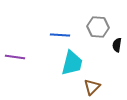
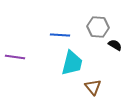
black semicircle: moved 2 px left; rotated 112 degrees clockwise
brown triangle: moved 1 px right; rotated 24 degrees counterclockwise
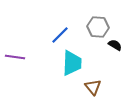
blue line: rotated 48 degrees counterclockwise
cyan trapezoid: rotated 12 degrees counterclockwise
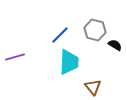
gray hexagon: moved 3 px left, 3 px down; rotated 10 degrees clockwise
purple line: rotated 24 degrees counterclockwise
cyan trapezoid: moved 3 px left, 1 px up
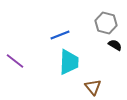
gray hexagon: moved 11 px right, 7 px up
blue line: rotated 24 degrees clockwise
purple line: moved 4 px down; rotated 54 degrees clockwise
